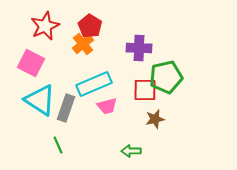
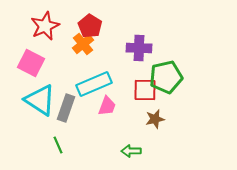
pink trapezoid: rotated 55 degrees counterclockwise
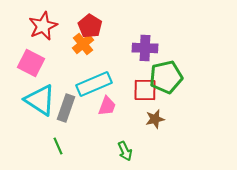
red star: moved 2 px left
purple cross: moved 6 px right
green line: moved 1 px down
green arrow: moved 6 px left; rotated 114 degrees counterclockwise
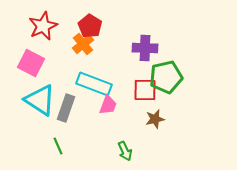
cyan rectangle: rotated 44 degrees clockwise
pink trapezoid: moved 1 px right, 1 px up
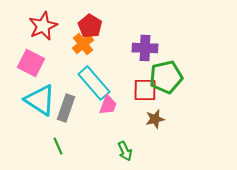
cyan rectangle: moved 1 px up; rotated 28 degrees clockwise
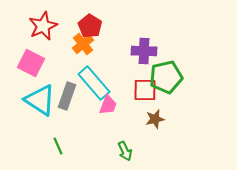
purple cross: moved 1 px left, 3 px down
gray rectangle: moved 1 px right, 12 px up
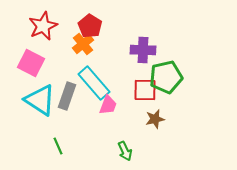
purple cross: moved 1 px left, 1 px up
